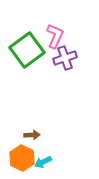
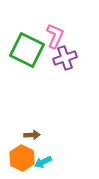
green square: rotated 28 degrees counterclockwise
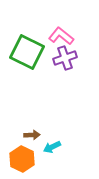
pink L-shape: moved 6 px right; rotated 75 degrees counterclockwise
green square: moved 2 px down
orange hexagon: moved 1 px down
cyan arrow: moved 9 px right, 15 px up
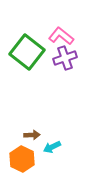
green square: rotated 12 degrees clockwise
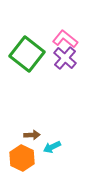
pink L-shape: moved 4 px right, 3 px down
green square: moved 2 px down
purple cross: rotated 30 degrees counterclockwise
orange hexagon: moved 1 px up
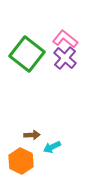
orange hexagon: moved 1 px left, 3 px down
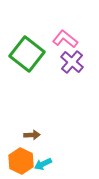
purple cross: moved 7 px right, 4 px down
cyan arrow: moved 9 px left, 17 px down
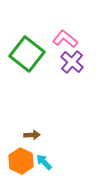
cyan arrow: moved 1 px right, 2 px up; rotated 72 degrees clockwise
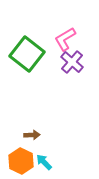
pink L-shape: rotated 70 degrees counterclockwise
